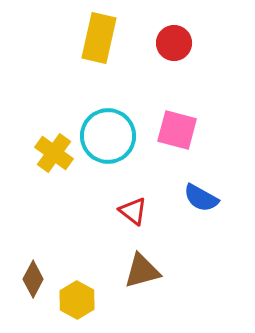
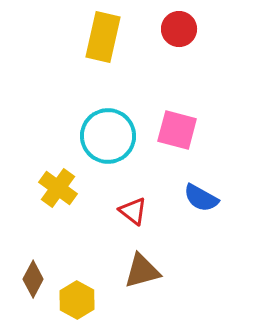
yellow rectangle: moved 4 px right, 1 px up
red circle: moved 5 px right, 14 px up
yellow cross: moved 4 px right, 35 px down
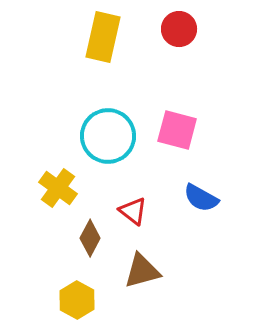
brown diamond: moved 57 px right, 41 px up
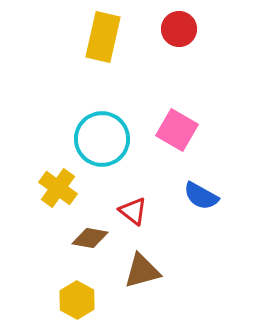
pink square: rotated 15 degrees clockwise
cyan circle: moved 6 px left, 3 px down
blue semicircle: moved 2 px up
brown diamond: rotated 72 degrees clockwise
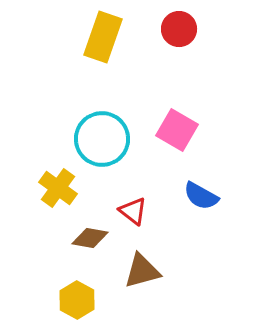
yellow rectangle: rotated 6 degrees clockwise
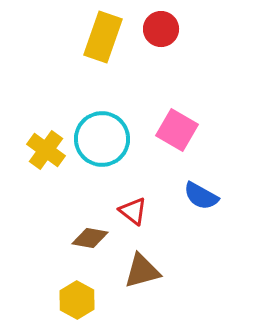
red circle: moved 18 px left
yellow cross: moved 12 px left, 38 px up
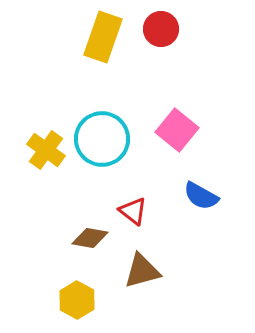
pink square: rotated 9 degrees clockwise
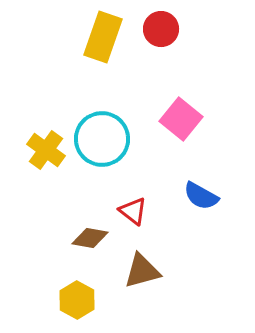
pink square: moved 4 px right, 11 px up
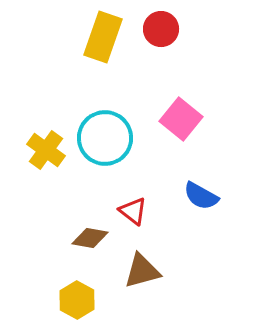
cyan circle: moved 3 px right, 1 px up
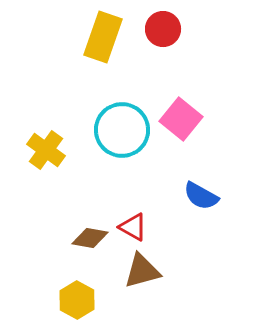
red circle: moved 2 px right
cyan circle: moved 17 px right, 8 px up
red triangle: moved 16 px down; rotated 8 degrees counterclockwise
